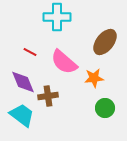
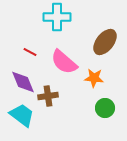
orange star: rotated 12 degrees clockwise
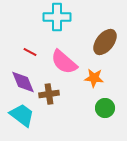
brown cross: moved 1 px right, 2 px up
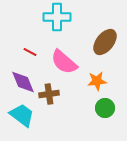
orange star: moved 3 px right, 3 px down; rotated 12 degrees counterclockwise
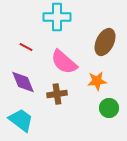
brown ellipse: rotated 12 degrees counterclockwise
red line: moved 4 px left, 5 px up
brown cross: moved 8 px right
green circle: moved 4 px right
cyan trapezoid: moved 1 px left, 5 px down
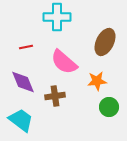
red line: rotated 40 degrees counterclockwise
brown cross: moved 2 px left, 2 px down
green circle: moved 1 px up
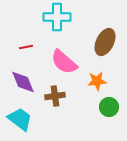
cyan trapezoid: moved 1 px left, 1 px up
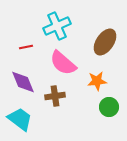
cyan cross: moved 9 px down; rotated 24 degrees counterclockwise
brown ellipse: rotated 8 degrees clockwise
pink semicircle: moved 1 px left, 1 px down
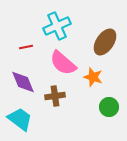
orange star: moved 4 px left, 4 px up; rotated 24 degrees clockwise
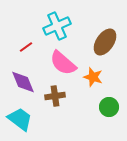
red line: rotated 24 degrees counterclockwise
